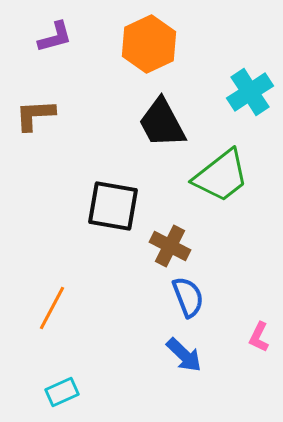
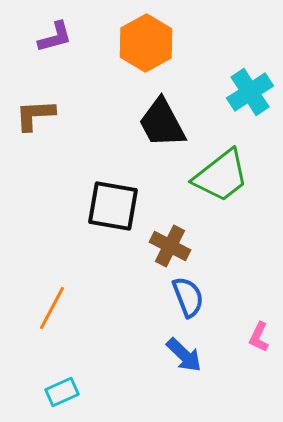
orange hexagon: moved 3 px left, 1 px up; rotated 4 degrees counterclockwise
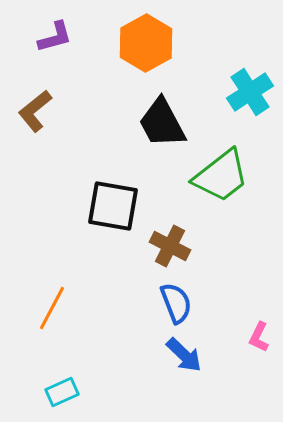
brown L-shape: moved 4 px up; rotated 36 degrees counterclockwise
blue semicircle: moved 12 px left, 6 px down
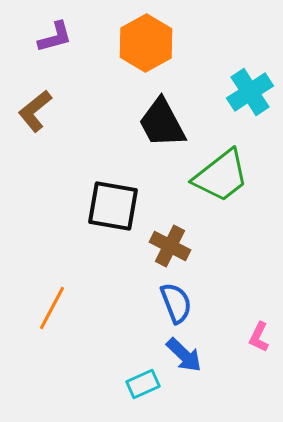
cyan rectangle: moved 81 px right, 8 px up
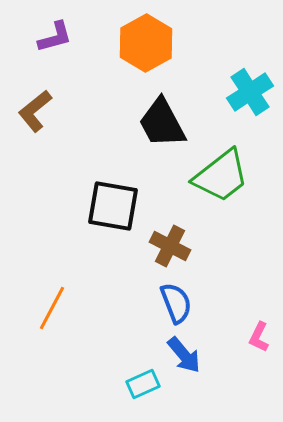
blue arrow: rotated 6 degrees clockwise
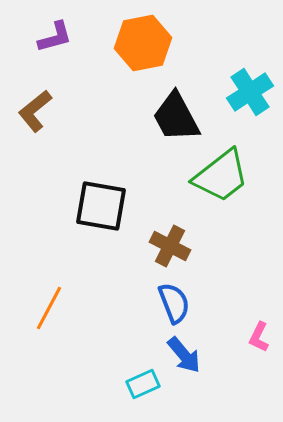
orange hexagon: moved 3 px left; rotated 18 degrees clockwise
black trapezoid: moved 14 px right, 6 px up
black square: moved 12 px left
blue semicircle: moved 2 px left
orange line: moved 3 px left
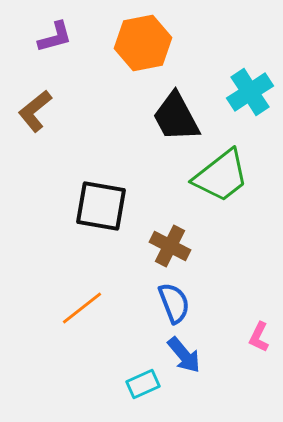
orange line: moved 33 px right; rotated 24 degrees clockwise
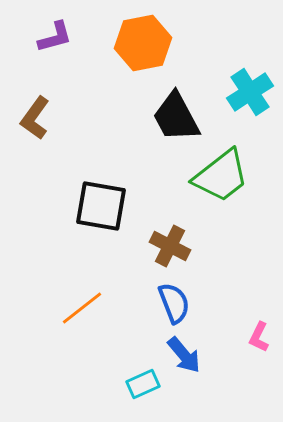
brown L-shape: moved 7 px down; rotated 15 degrees counterclockwise
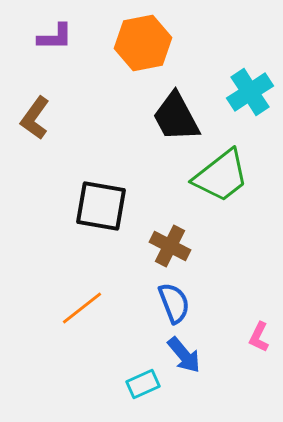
purple L-shape: rotated 15 degrees clockwise
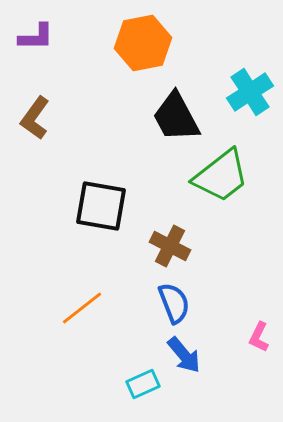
purple L-shape: moved 19 px left
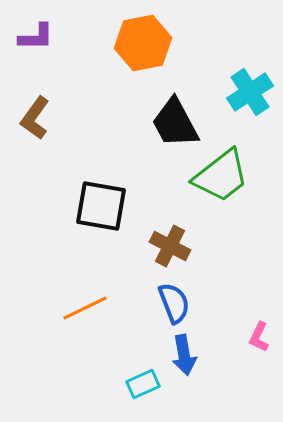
black trapezoid: moved 1 px left, 6 px down
orange line: moved 3 px right; rotated 12 degrees clockwise
blue arrow: rotated 30 degrees clockwise
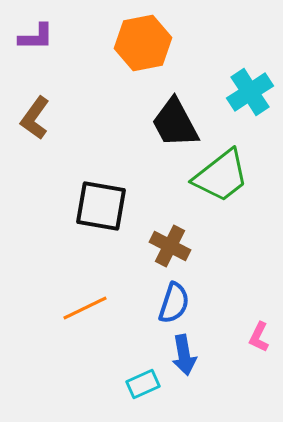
blue semicircle: rotated 39 degrees clockwise
